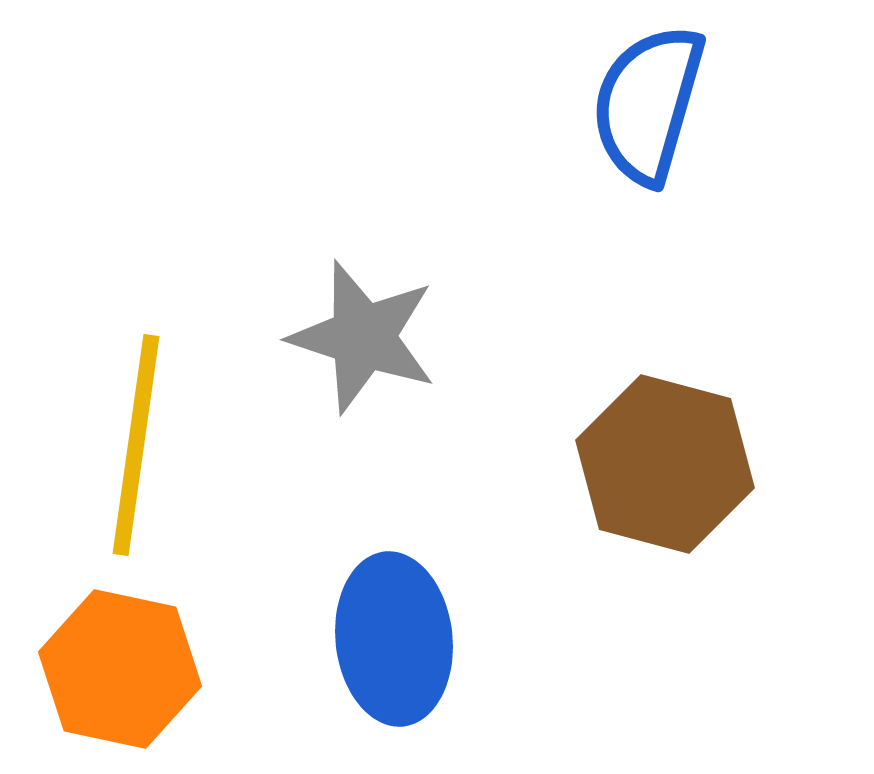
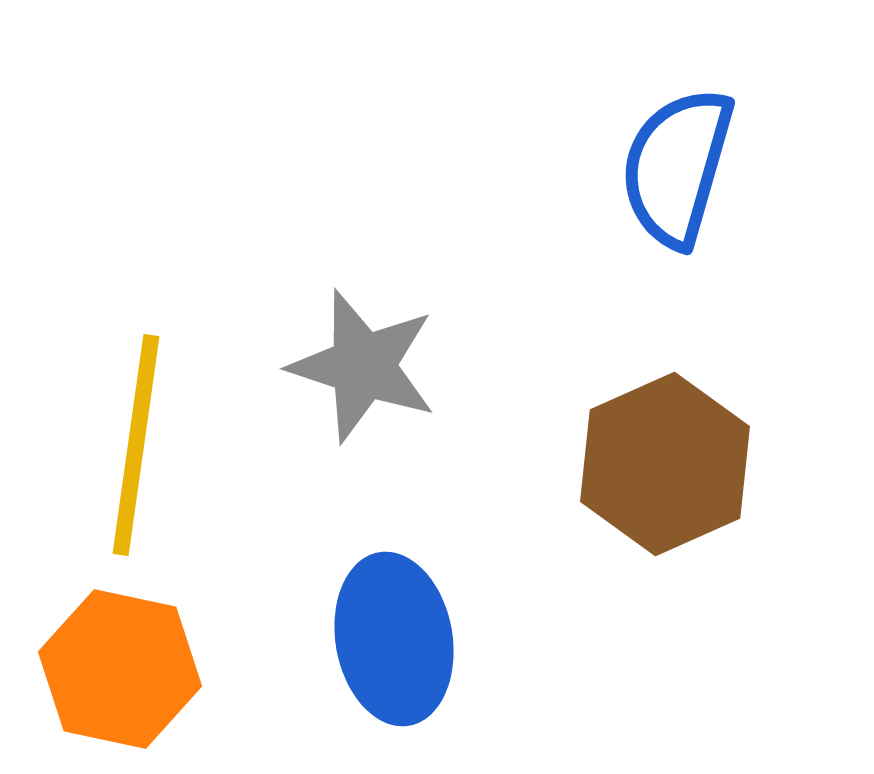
blue semicircle: moved 29 px right, 63 px down
gray star: moved 29 px down
brown hexagon: rotated 21 degrees clockwise
blue ellipse: rotated 4 degrees counterclockwise
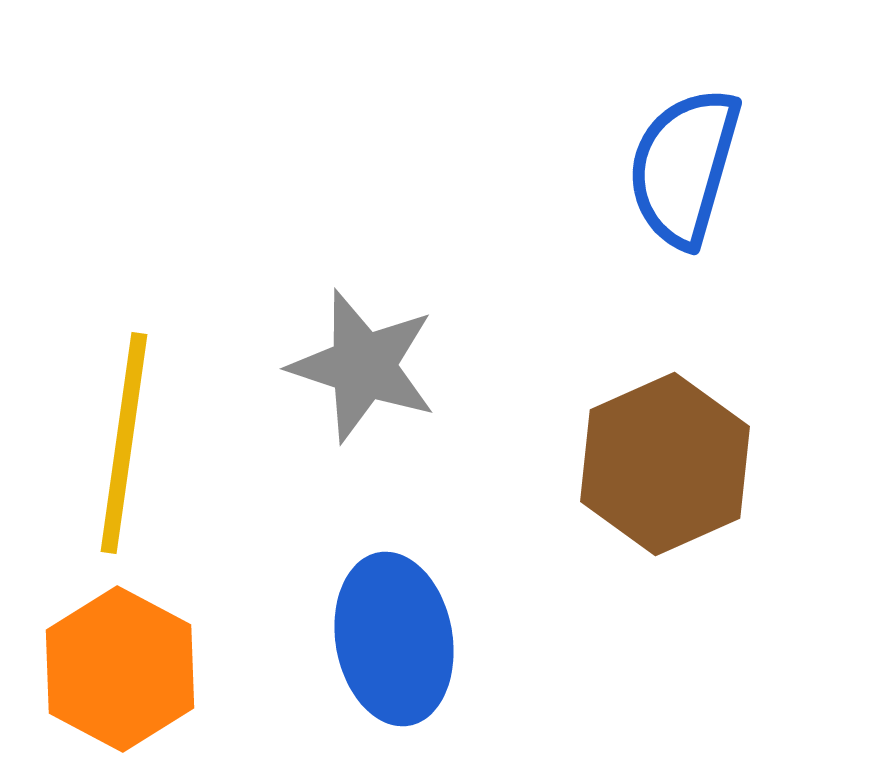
blue semicircle: moved 7 px right
yellow line: moved 12 px left, 2 px up
orange hexagon: rotated 16 degrees clockwise
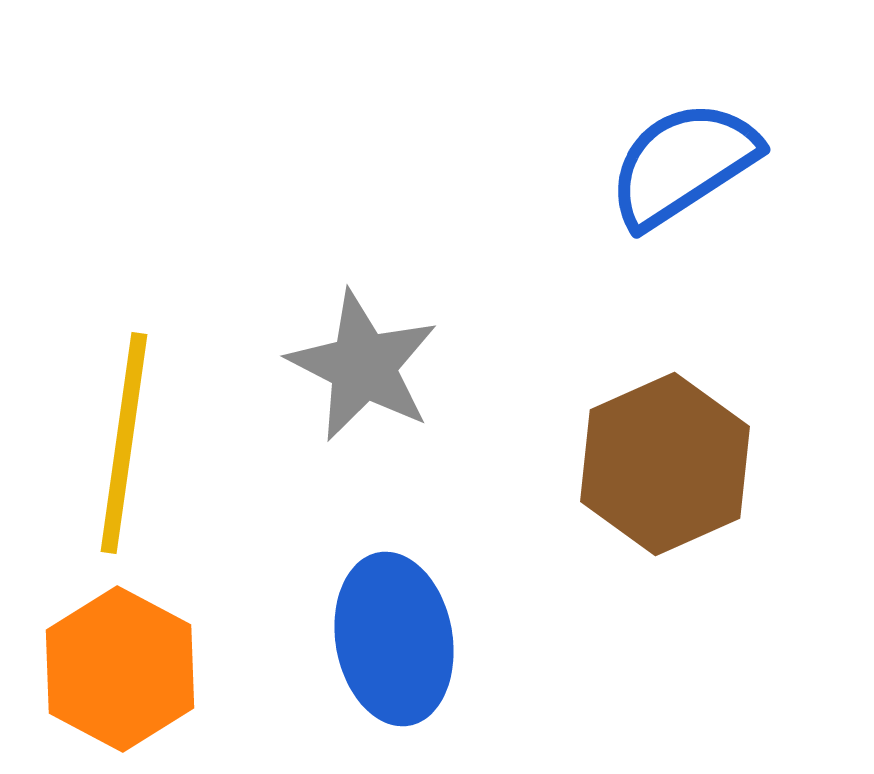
blue semicircle: moved 1 px left, 3 px up; rotated 41 degrees clockwise
gray star: rotated 9 degrees clockwise
